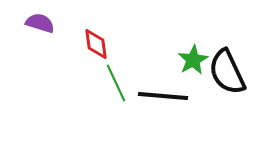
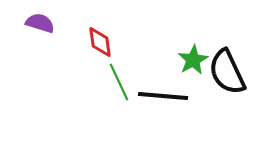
red diamond: moved 4 px right, 2 px up
green line: moved 3 px right, 1 px up
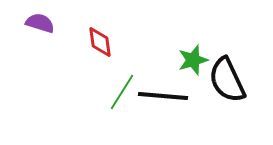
green star: rotated 12 degrees clockwise
black semicircle: moved 8 px down
green line: moved 3 px right, 10 px down; rotated 57 degrees clockwise
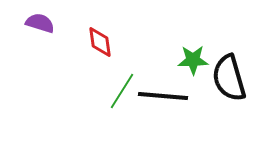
green star: rotated 16 degrees clockwise
black semicircle: moved 2 px right, 2 px up; rotated 9 degrees clockwise
green line: moved 1 px up
